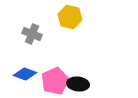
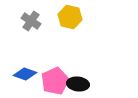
gray cross: moved 1 px left, 13 px up; rotated 12 degrees clockwise
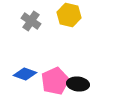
yellow hexagon: moved 1 px left, 2 px up
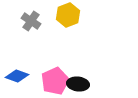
yellow hexagon: moved 1 px left; rotated 25 degrees clockwise
blue diamond: moved 8 px left, 2 px down
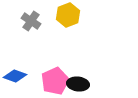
blue diamond: moved 2 px left
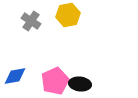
yellow hexagon: rotated 10 degrees clockwise
blue diamond: rotated 30 degrees counterclockwise
black ellipse: moved 2 px right
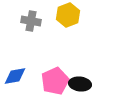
yellow hexagon: rotated 10 degrees counterclockwise
gray cross: rotated 24 degrees counterclockwise
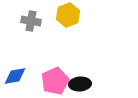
black ellipse: rotated 10 degrees counterclockwise
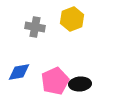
yellow hexagon: moved 4 px right, 4 px down
gray cross: moved 4 px right, 6 px down
blue diamond: moved 4 px right, 4 px up
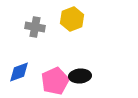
blue diamond: rotated 10 degrees counterclockwise
black ellipse: moved 8 px up
